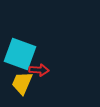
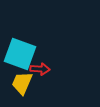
red arrow: moved 1 px right, 1 px up
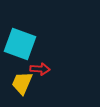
cyan square: moved 10 px up
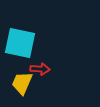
cyan square: moved 1 px up; rotated 8 degrees counterclockwise
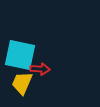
cyan square: moved 12 px down
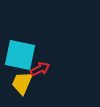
red arrow: rotated 30 degrees counterclockwise
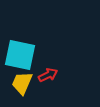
red arrow: moved 8 px right, 6 px down
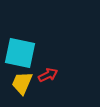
cyan square: moved 2 px up
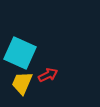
cyan square: rotated 12 degrees clockwise
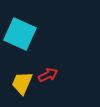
cyan square: moved 19 px up
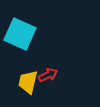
yellow trapezoid: moved 6 px right, 1 px up; rotated 10 degrees counterclockwise
